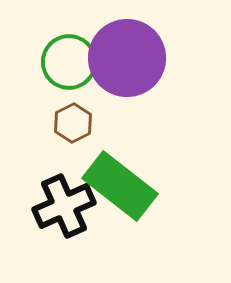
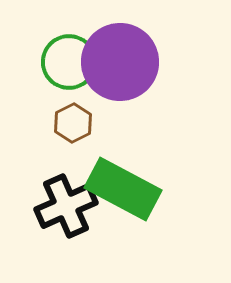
purple circle: moved 7 px left, 4 px down
green rectangle: moved 3 px right, 3 px down; rotated 10 degrees counterclockwise
black cross: moved 2 px right
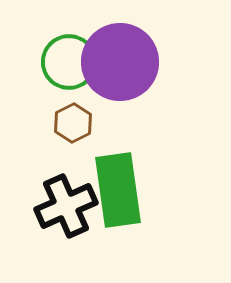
green rectangle: moved 5 px left, 1 px down; rotated 54 degrees clockwise
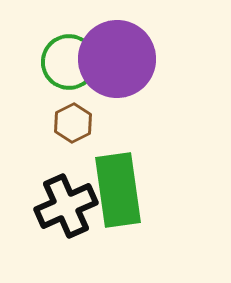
purple circle: moved 3 px left, 3 px up
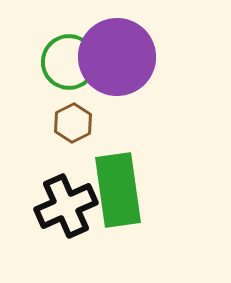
purple circle: moved 2 px up
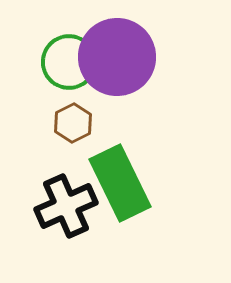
green rectangle: moved 2 px right, 7 px up; rotated 18 degrees counterclockwise
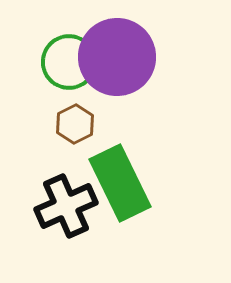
brown hexagon: moved 2 px right, 1 px down
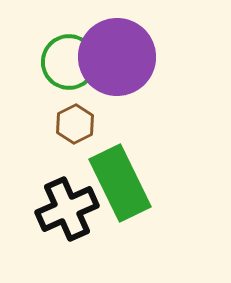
black cross: moved 1 px right, 3 px down
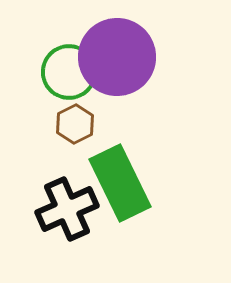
green circle: moved 10 px down
